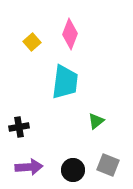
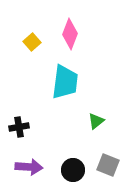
purple arrow: rotated 8 degrees clockwise
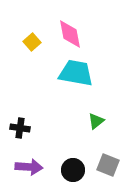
pink diamond: rotated 32 degrees counterclockwise
cyan trapezoid: moved 11 px right, 9 px up; rotated 87 degrees counterclockwise
black cross: moved 1 px right, 1 px down; rotated 18 degrees clockwise
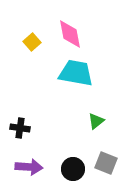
gray square: moved 2 px left, 2 px up
black circle: moved 1 px up
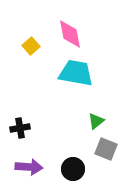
yellow square: moved 1 px left, 4 px down
black cross: rotated 18 degrees counterclockwise
gray square: moved 14 px up
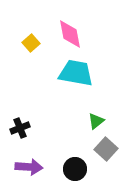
yellow square: moved 3 px up
black cross: rotated 12 degrees counterclockwise
gray square: rotated 20 degrees clockwise
black circle: moved 2 px right
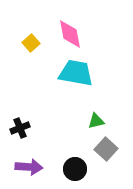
green triangle: rotated 24 degrees clockwise
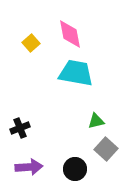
purple arrow: rotated 8 degrees counterclockwise
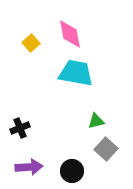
black circle: moved 3 px left, 2 px down
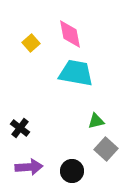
black cross: rotated 30 degrees counterclockwise
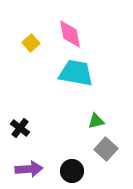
purple arrow: moved 2 px down
